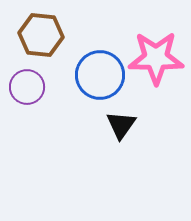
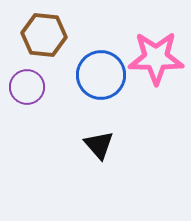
brown hexagon: moved 3 px right
blue circle: moved 1 px right
black triangle: moved 22 px left, 20 px down; rotated 16 degrees counterclockwise
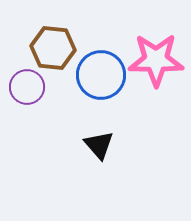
brown hexagon: moved 9 px right, 13 px down
pink star: moved 2 px down
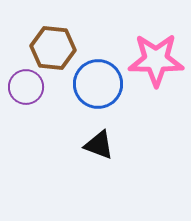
blue circle: moved 3 px left, 9 px down
purple circle: moved 1 px left
black triangle: rotated 28 degrees counterclockwise
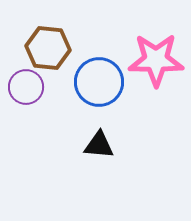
brown hexagon: moved 5 px left
blue circle: moved 1 px right, 2 px up
black triangle: rotated 16 degrees counterclockwise
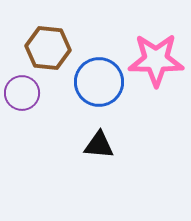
purple circle: moved 4 px left, 6 px down
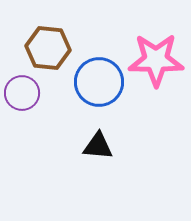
black triangle: moved 1 px left, 1 px down
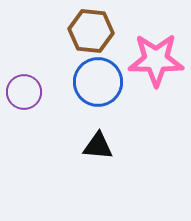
brown hexagon: moved 43 px right, 17 px up
blue circle: moved 1 px left
purple circle: moved 2 px right, 1 px up
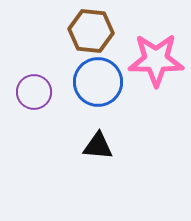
purple circle: moved 10 px right
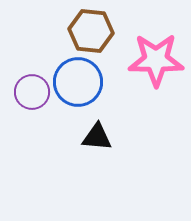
blue circle: moved 20 px left
purple circle: moved 2 px left
black triangle: moved 1 px left, 9 px up
